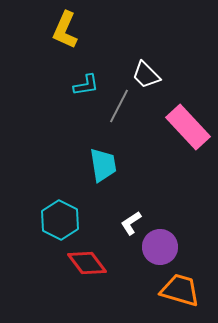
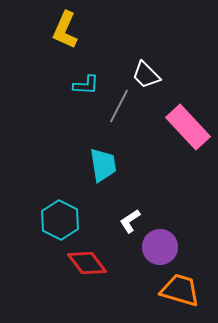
cyan L-shape: rotated 12 degrees clockwise
white L-shape: moved 1 px left, 2 px up
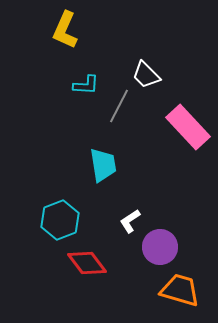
cyan hexagon: rotated 12 degrees clockwise
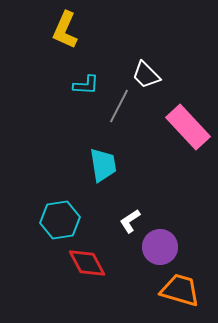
cyan hexagon: rotated 12 degrees clockwise
red diamond: rotated 9 degrees clockwise
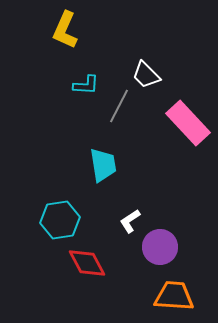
pink rectangle: moved 4 px up
orange trapezoid: moved 6 px left, 6 px down; rotated 12 degrees counterclockwise
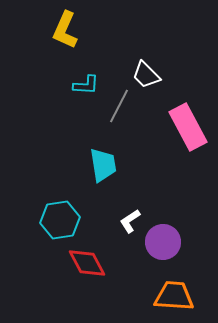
pink rectangle: moved 4 px down; rotated 15 degrees clockwise
purple circle: moved 3 px right, 5 px up
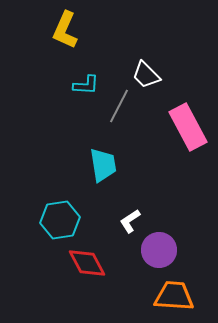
purple circle: moved 4 px left, 8 px down
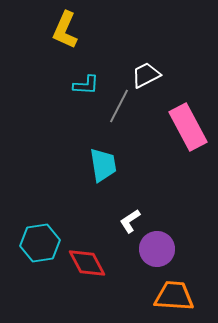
white trapezoid: rotated 108 degrees clockwise
cyan hexagon: moved 20 px left, 23 px down
purple circle: moved 2 px left, 1 px up
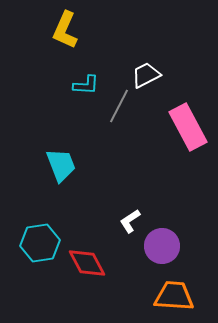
cyan trapezoid: moved 42 px left; rotated 12 degrees counterclockwise
purple circle: moved 5 px right, 3 px up
